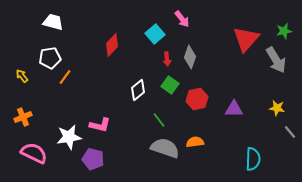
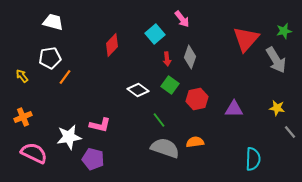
white diamond: rotated 75 degrees clockwise
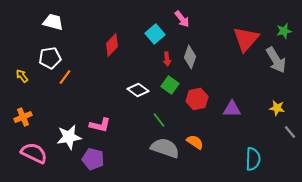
purple triangle: moved 2 px left
orange semicircle: rotated 42 degrees clockwise
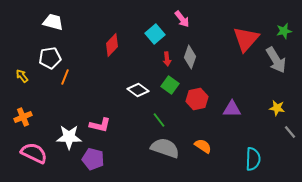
orange line: rotated 14 degrees counterclockwise
white star: rotated 10 degrees clockwise
orange semicircle: moved 8 px right, 4 px down
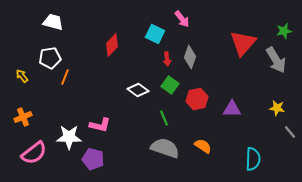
cyan square: rotated 24 degrees counterclockwise
red triangle: moved 3 px left, 4 px down
green line: moved 5 px right, 2 px up; rotated 14 degrees clockwise
pink semicircle: rotated 116 degrees clockwise
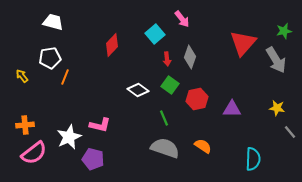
cyan square: rotated 24 degrees clockwise
orange cross: moved 2 px right, 8 px down; rotated 18 degrees clockwise
white star: rotated 25 degrees counterclockwise
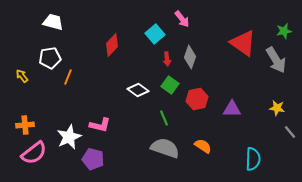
red triangle: rotated 36 degrees counterclockwise
orange line: moved 3 px right
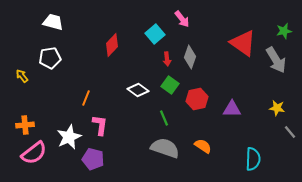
orange line: moved 18 px right, 21 px down
pink L-shape: rotated 95 degrees counterclockwise
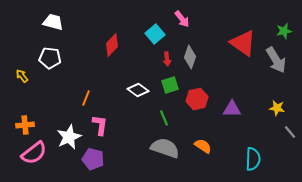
white pentagon: rotated 15 degrees clockwise
green square: rotated 36 degrees clockwise
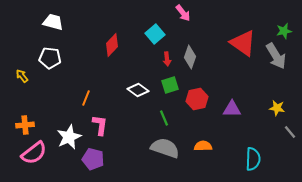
pink arrow: moved 1 px right, 6 px up
gray arrow: moved 4 px up
orange semicircle: rotated 36 degrees counterclockwise
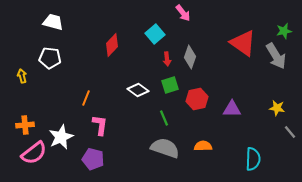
yellow arrow: rotated 24 degrees clockwise
white star: moved 8 px left
